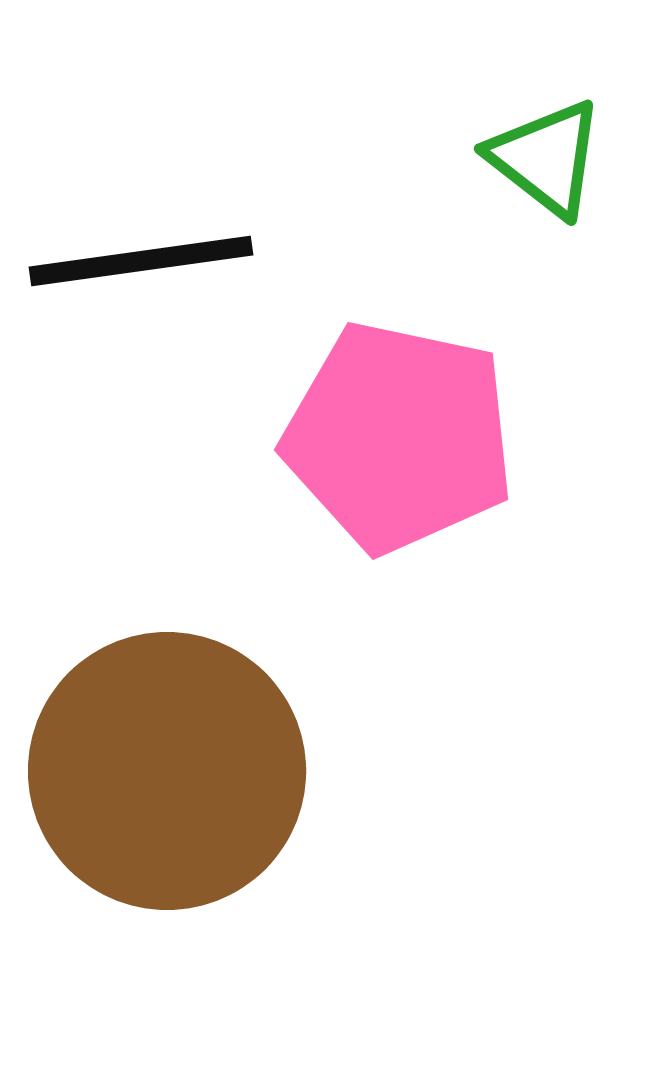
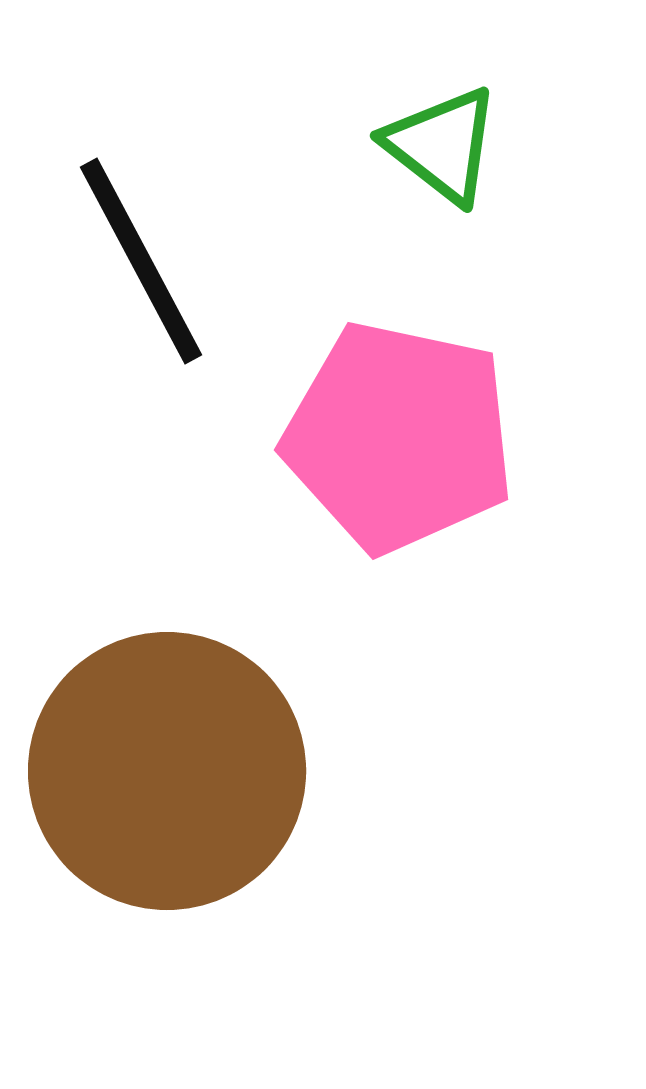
green triangle: moved 104 px left, 13 px up
black line: rotated 70 degrees clockwise
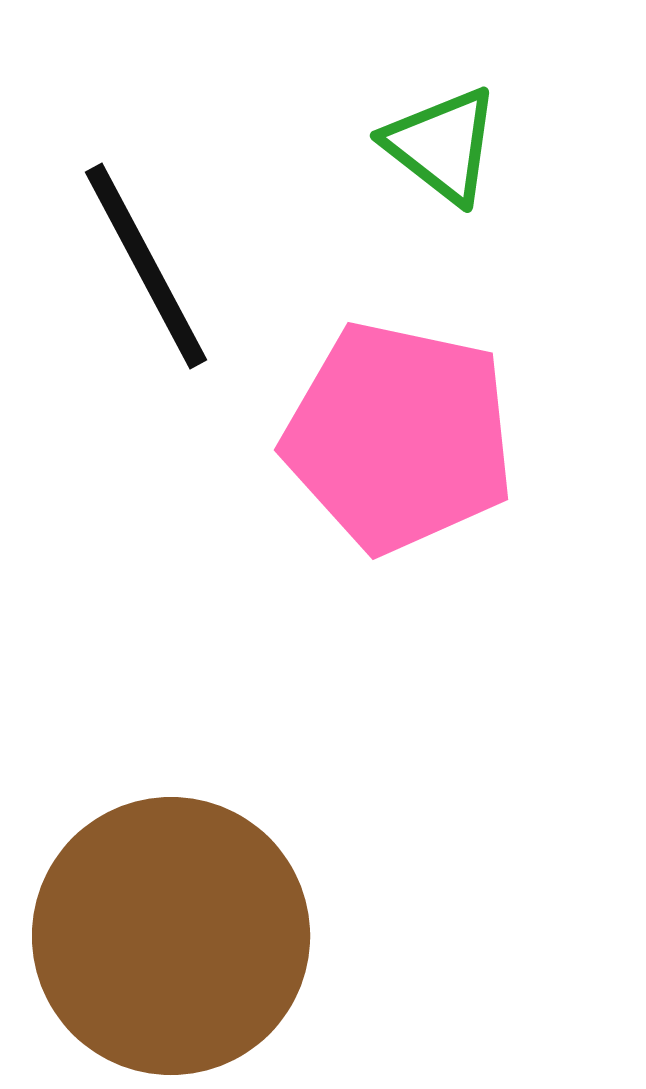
black line: moved 5 px right, 5 px down
brown circle: moved 4 px right, 165 px down
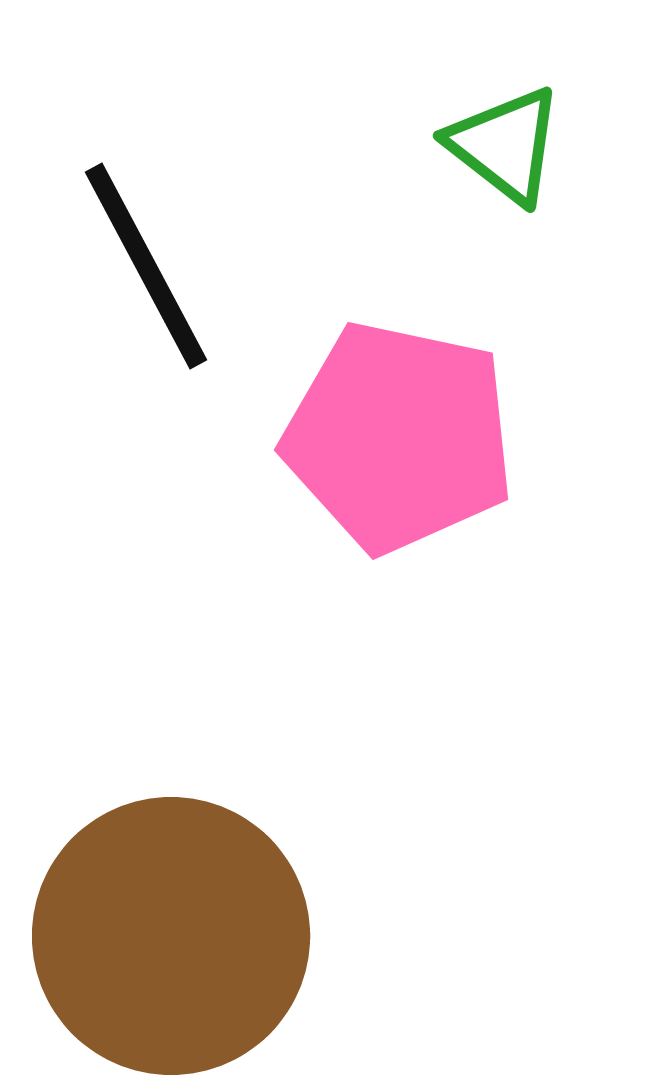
green triangle: moved 63 px right
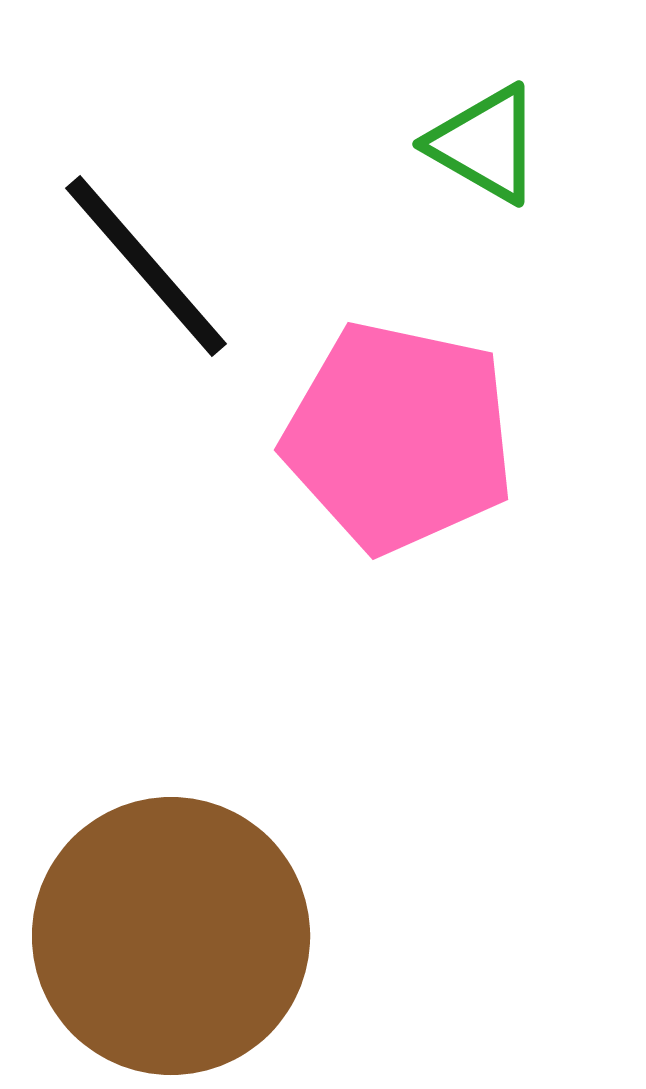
green triangle: moved 20 px left, 1 px up; rotated 8 degrees counterclockwise
black line: rotated 13 degrees counterclockwise
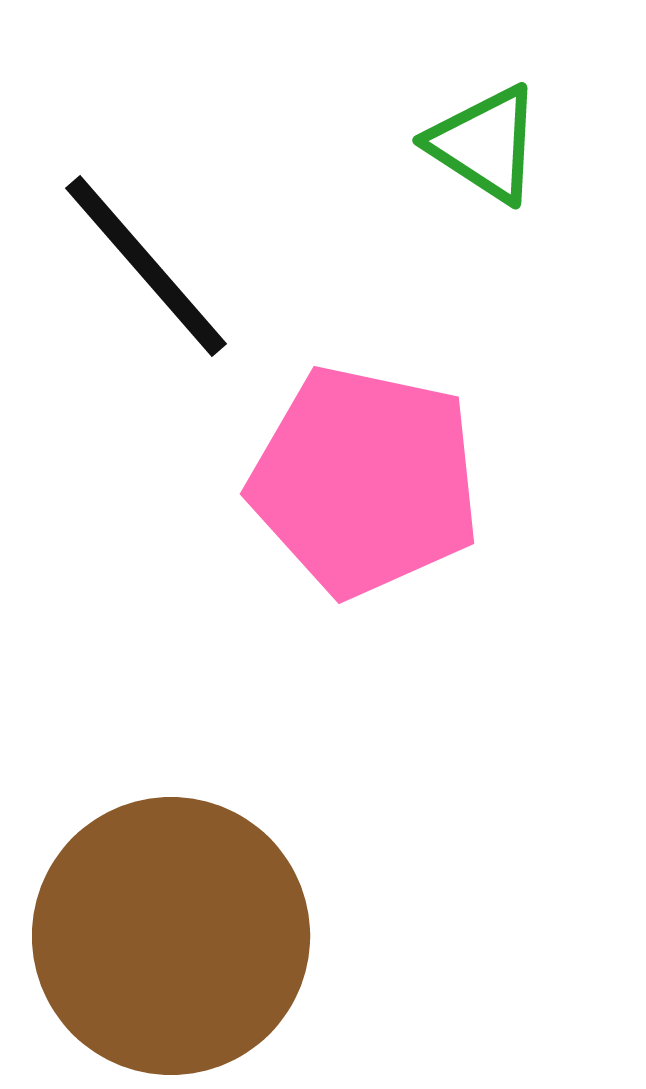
green triangle: rotated 3 degrees clockwise
pink pentagon: moved 34 px left, 44 px down
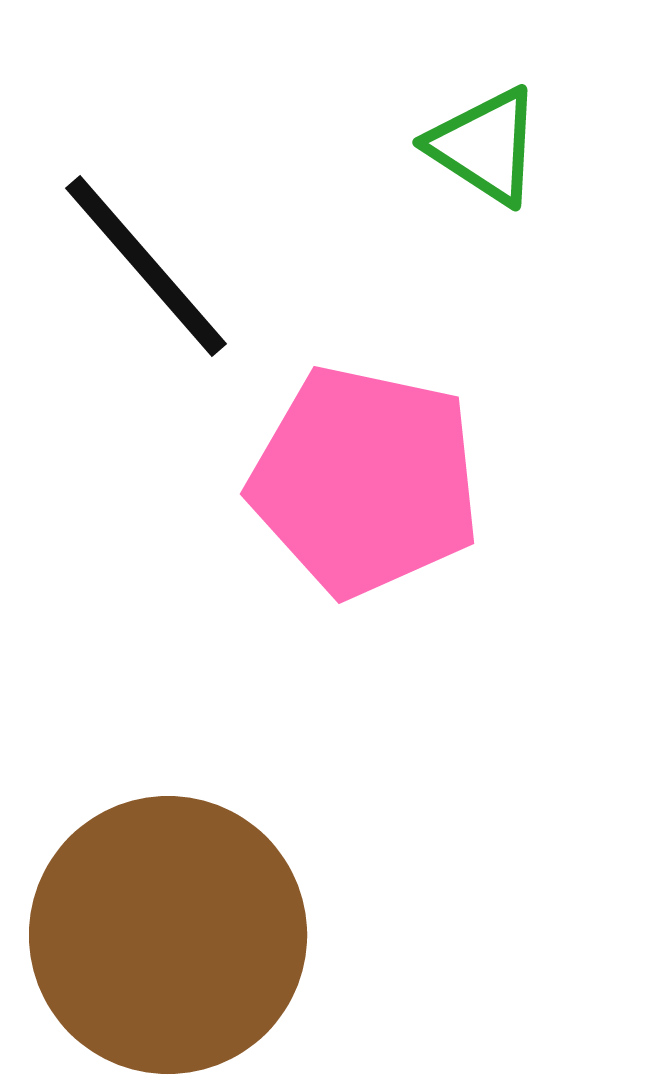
green triangle: moved 2 px down
brown circle: moved 3 px left, 1 px up
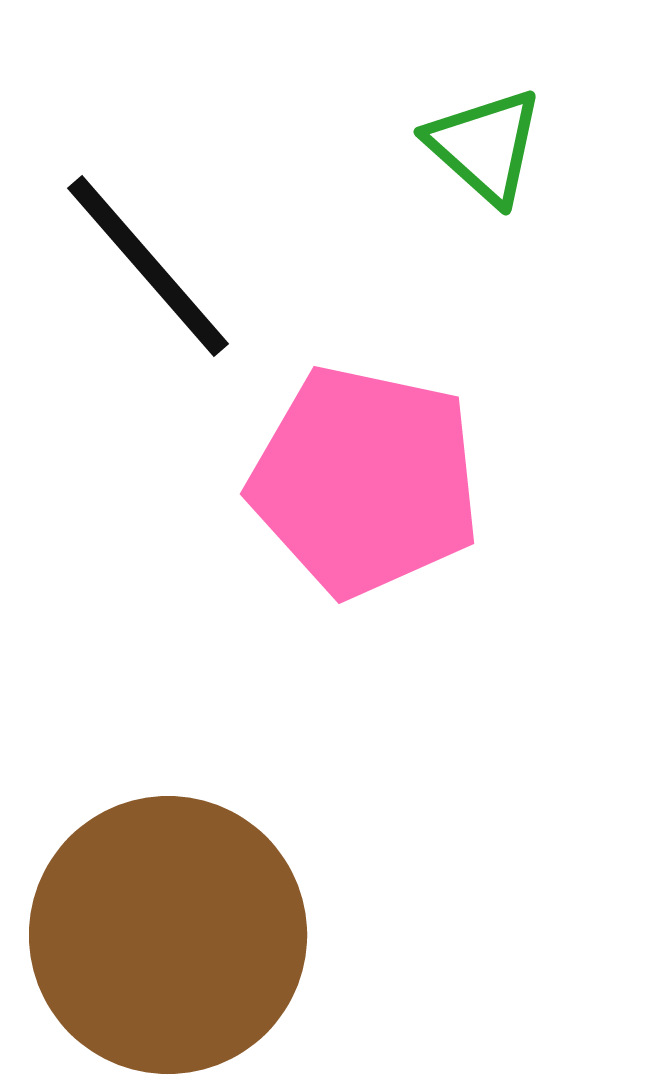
green triangle: rotated 9 degrees clockwise
black line: moved 2 px right
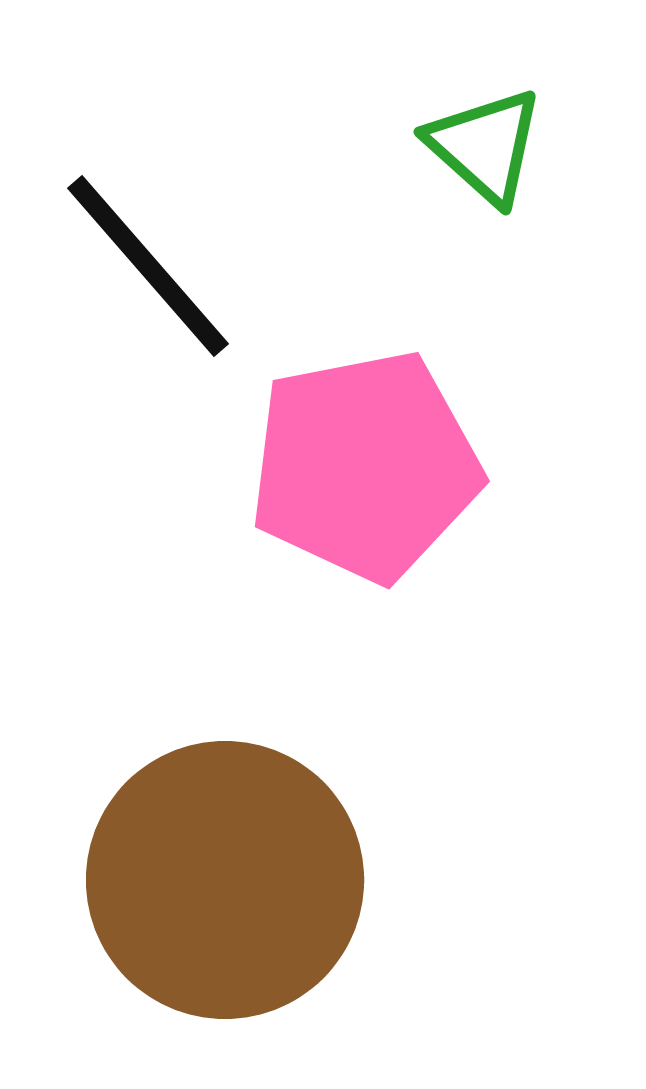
pink pentagon: moved 15 px up; rotated 23 degrees counterclockwise
brown circle: moved 57 px right, 55 px up
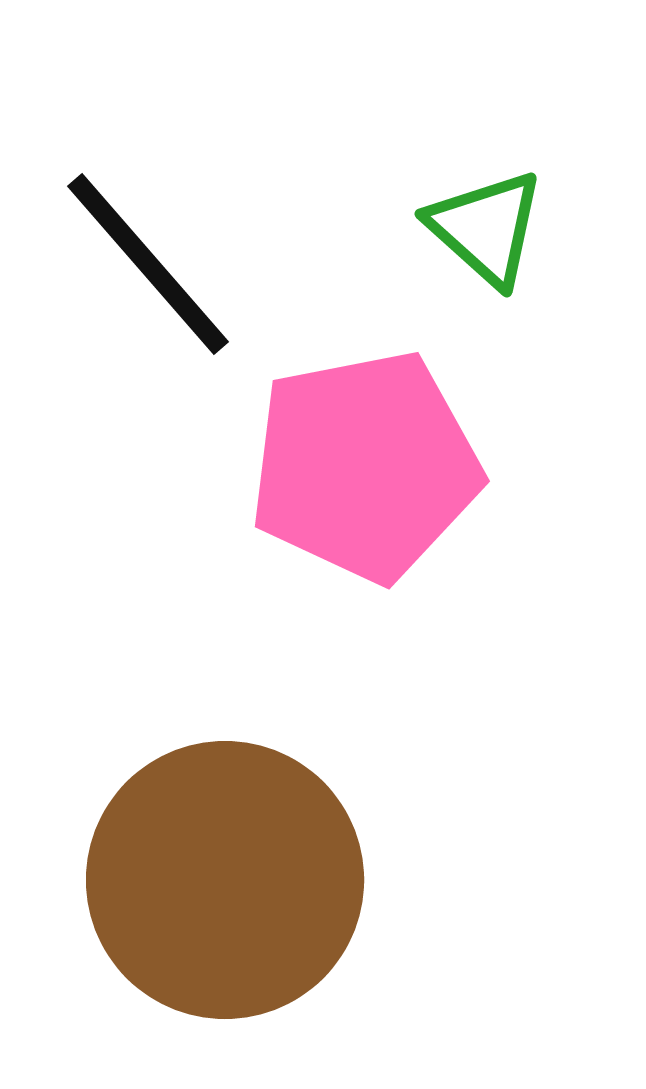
green triangle: moved 1 px right, 82 px down
black line: moved 2 px up
